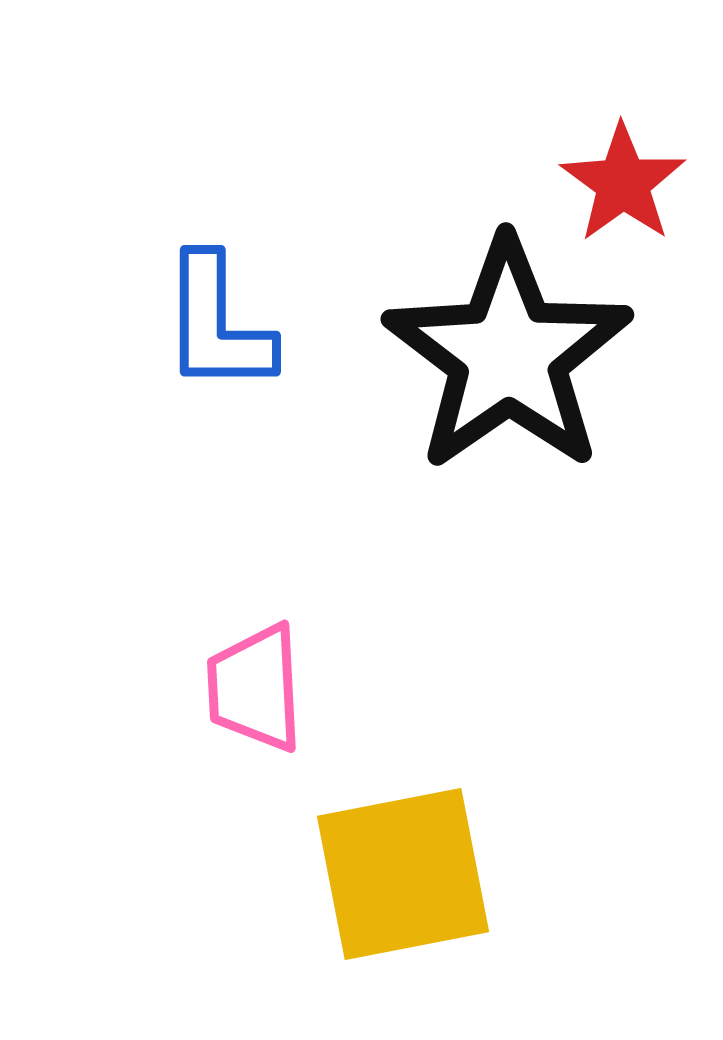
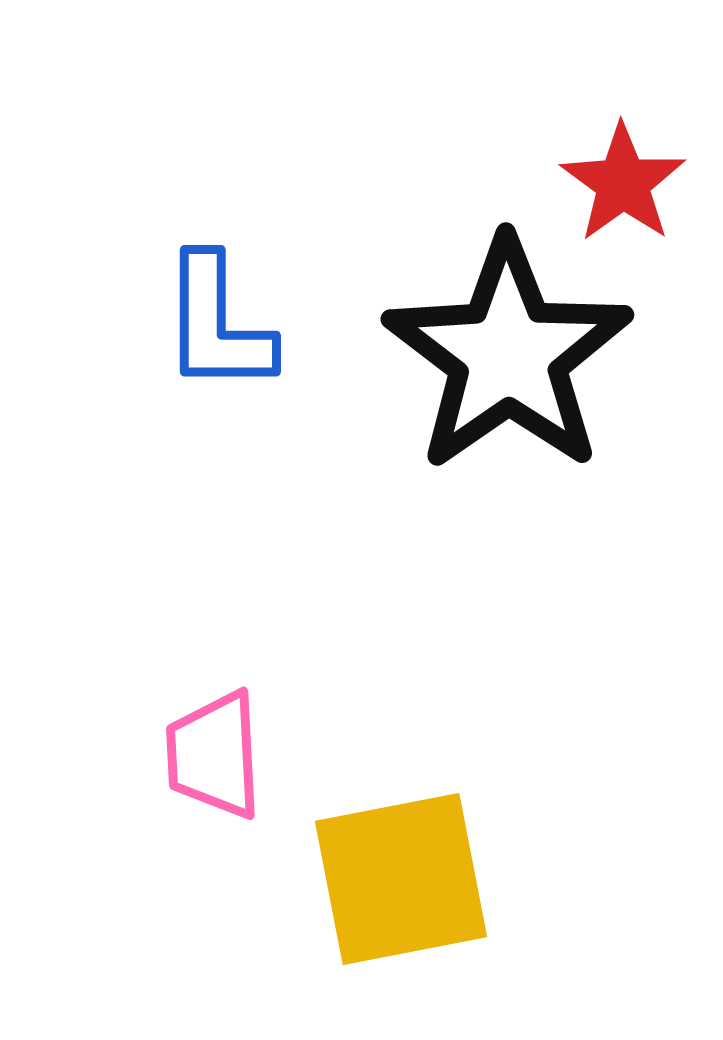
pink trapezoid: moved 41 px left, 67 px down
yellow square: moved 2 px left, 5 px down
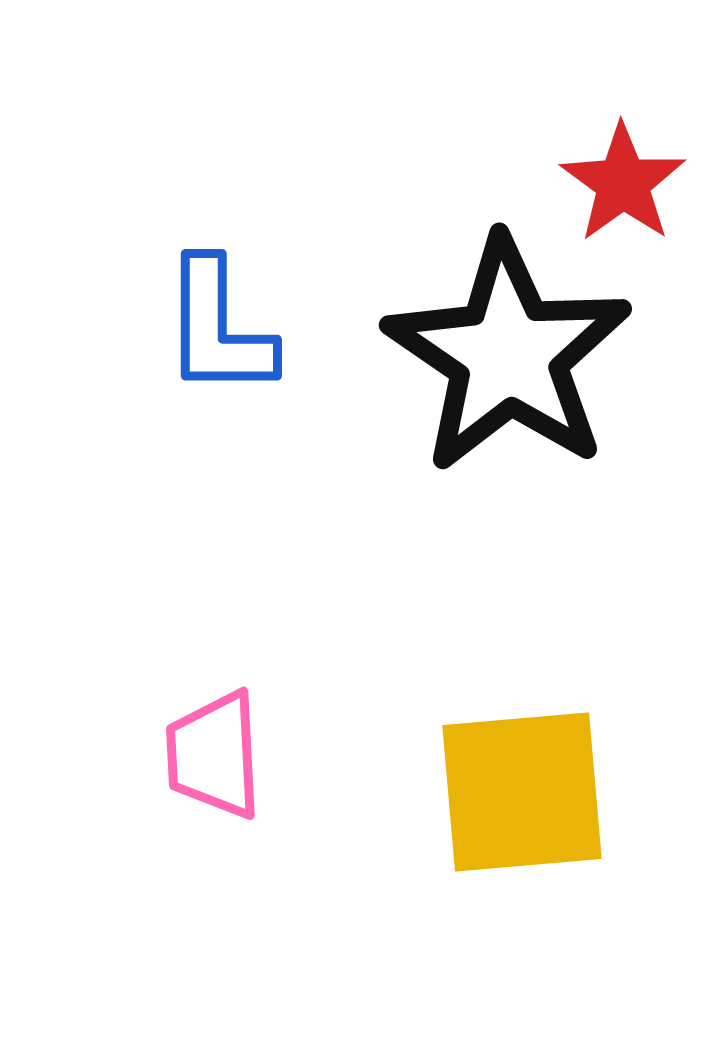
blue L-shape: moved 1 px right, 4 px down
black star: rotated 3 degrees counterclockwise
yellow square: moved 121 px right, 87 px up; rotated 6 degrees clockwise
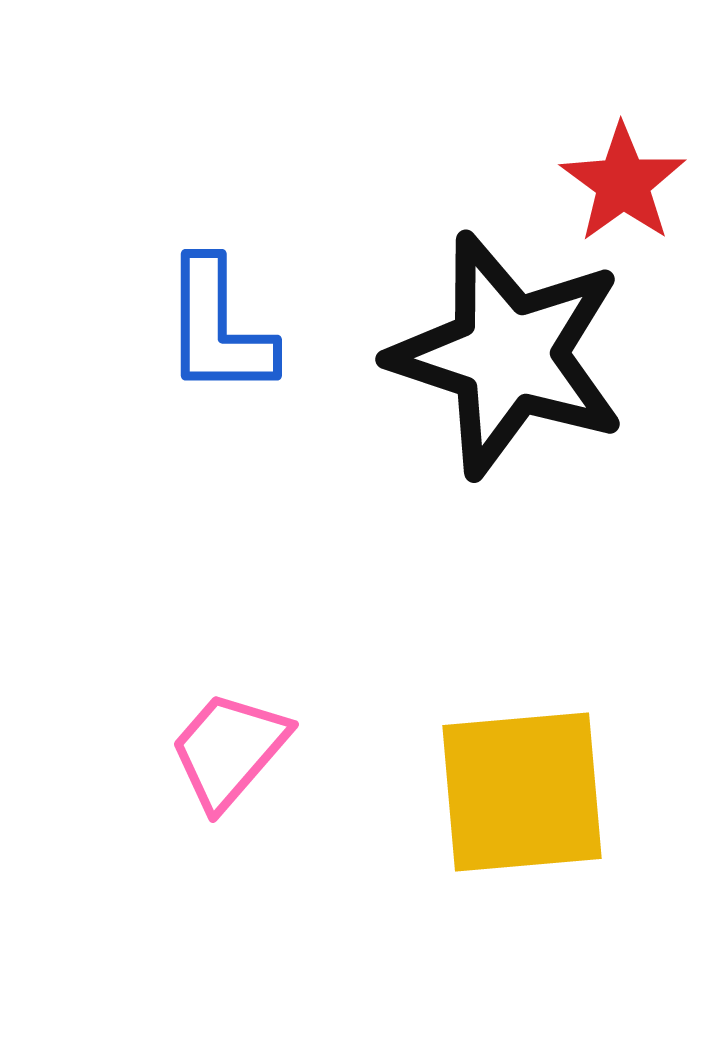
black star: rotated 16 degrees counterclockwise
pink trapezoid: moved 15 px right, 5 px up; rotated 44 degrees clockwise
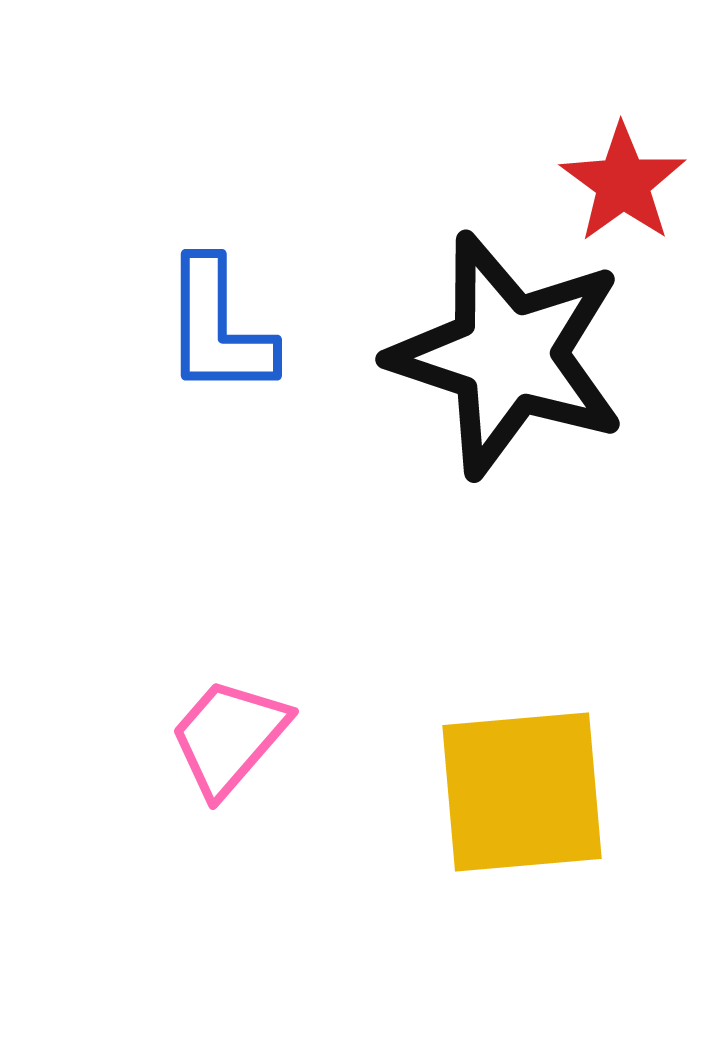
pink trapezoid: moved 13 px up
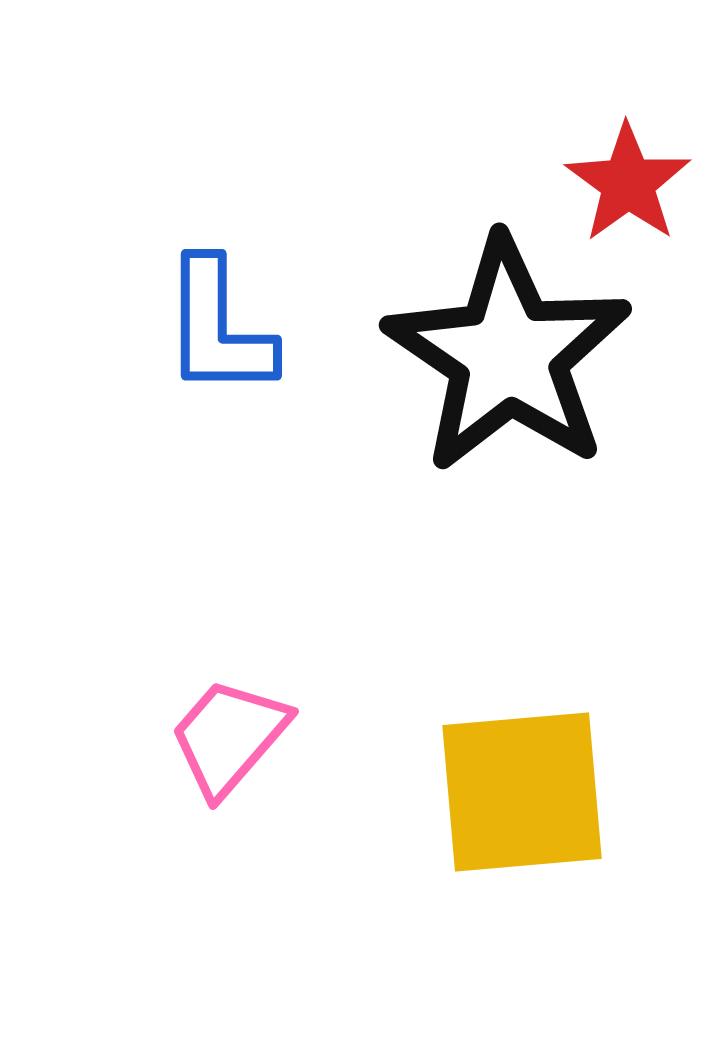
red star: moved 5 px right
black star: rotated 16 degrees clockwise
